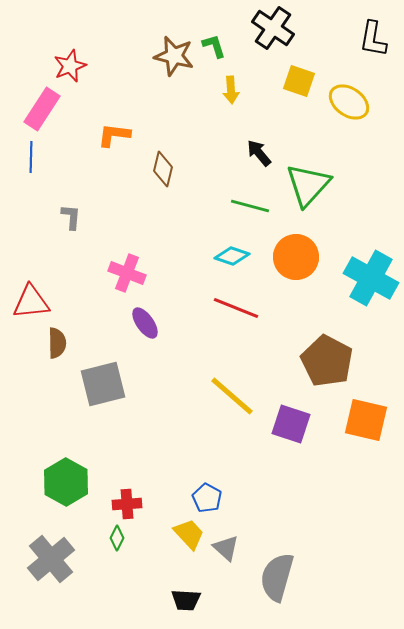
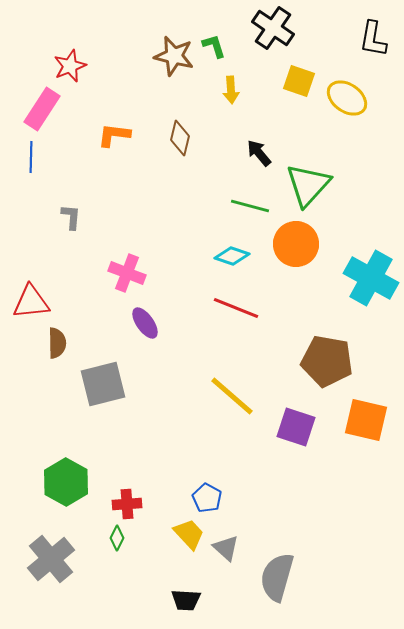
yellow ellipse: moved 2 px left, 4 px up
brown diamond: moved 17 px right, 31 px up
orange circle: moved 13 px up
brown pentagon: rotated 18 degrees counterclockwise
purple square: moved 5 px right, 3 px down
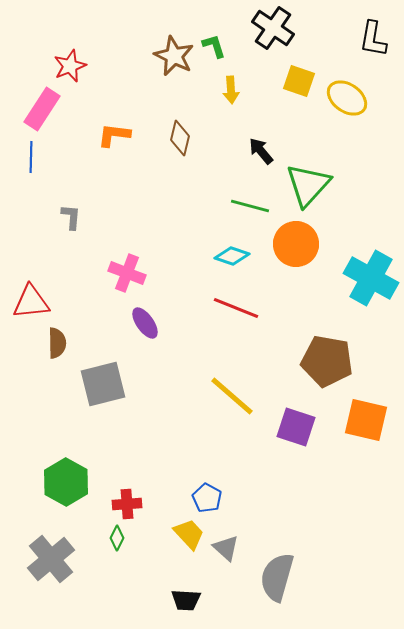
brown star: rotated 12 degrees clockwise
black arrow: moved 2 px right, 2 px up
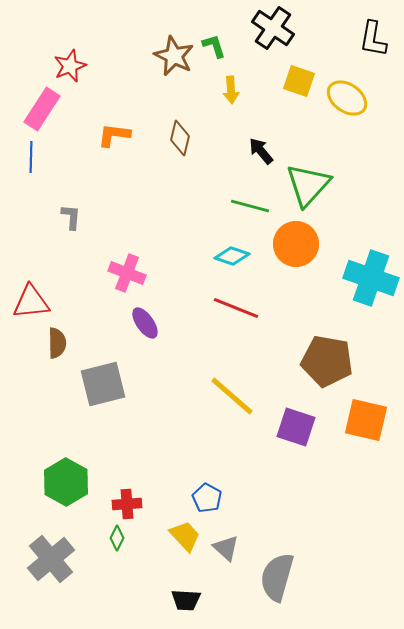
cyan cross: rotated 10 degrees counterclockwise
yellow trapezoid: moved 4 px left, 2 px down
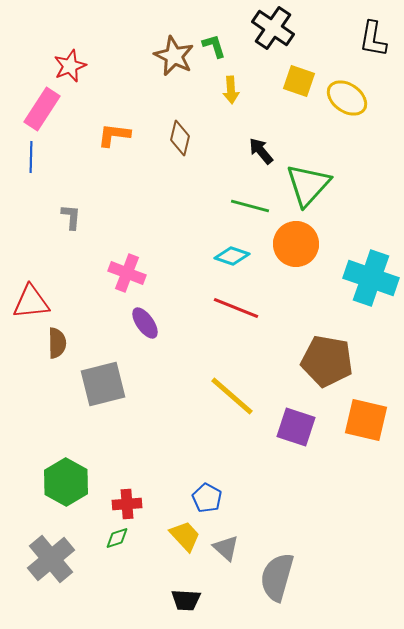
green diamond: rotated 45 degrees clockwise
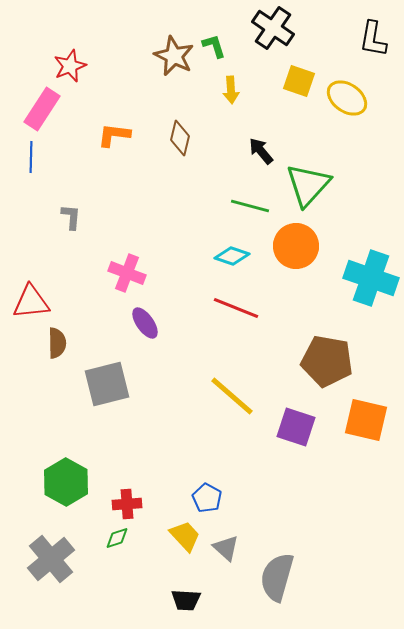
orange circle: moved 2 px down
gray square: moved 4 px right
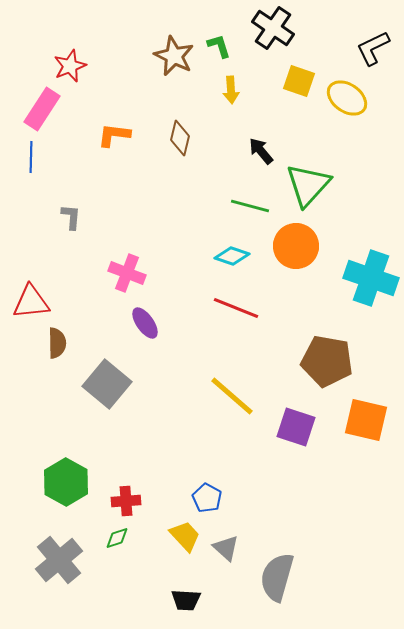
black L-shape: moved 9 px down; rotated 54 degrees clockwise
green L-shape: moved 5 px right
gray square: rotated 36 degrees counterclockwise
red cross: moved 1 px left, 3 px up
gray cross: moved 8 px right, 1 px down
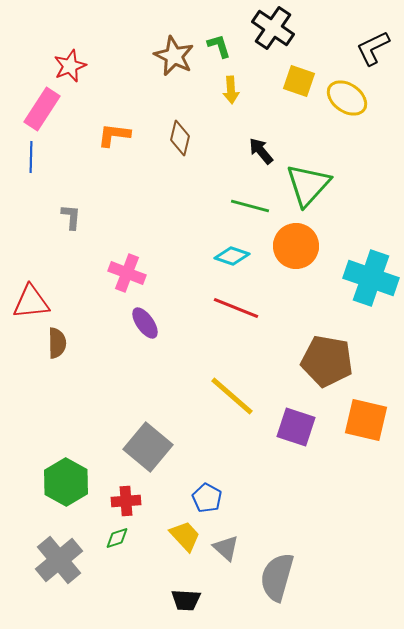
gray square: moved 41 px right, 63 px down
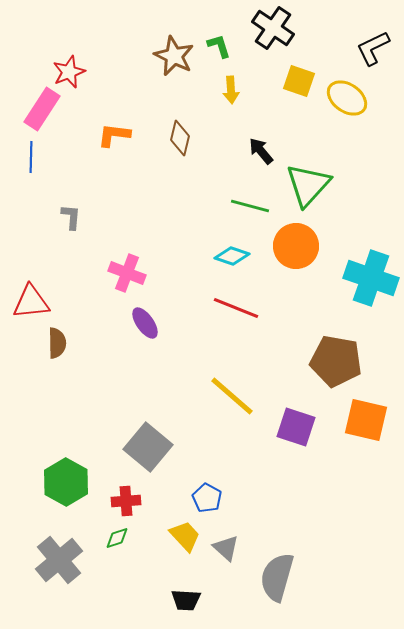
red star: moved 1 px left, 6 px down
brown pentagon: moved 9 px right
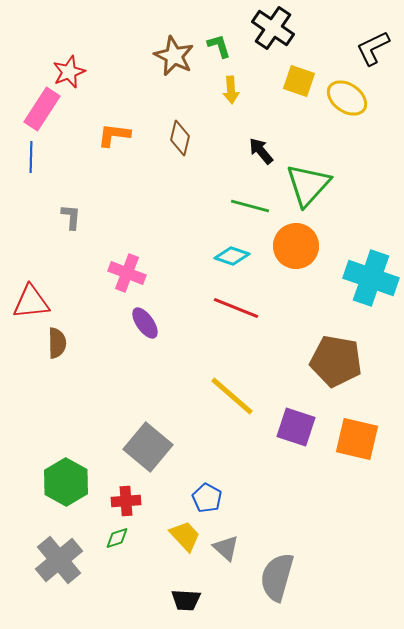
orange square: moved 9 px left, 19 px down
